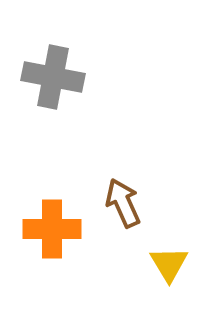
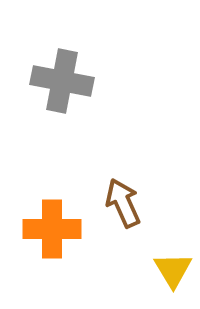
gray cross: moved 9 px right, 4 px down
yellow triangle: moved 4 px right, 6 px down
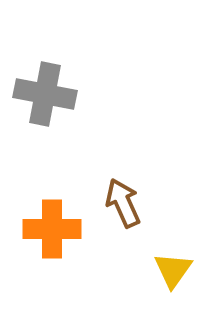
gray cross: moved 17 px left, 13 px down
yellow triangle: rotated 6 degrees clockwise
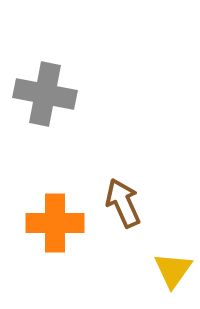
orange cross: moved 3 px right, 6 px up
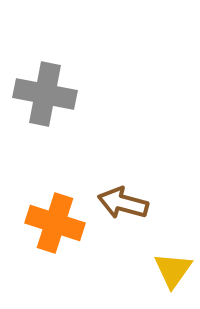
brown arrow: rotated 51 degrees counterclockwise
orange cross: rotated 18 degrees clockwise
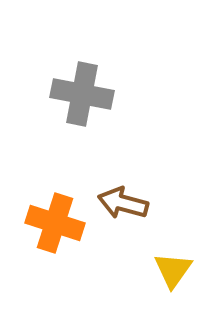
gray cross: moved 37 px right
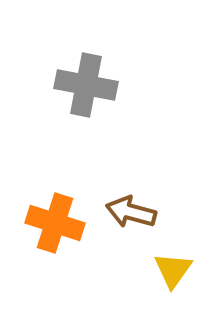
gray cross: moved 4 px right, 9 px up
brown arrow: moved 8 px right, 9 px down
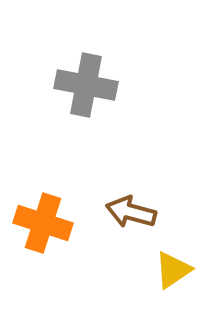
orange cross: moved 12 px left
yellow triangle: rotated 21 degrees clockwise
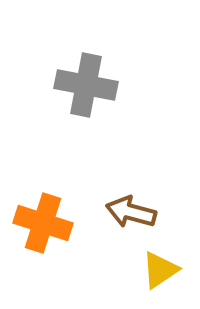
yellow triangle: moved 13 px left
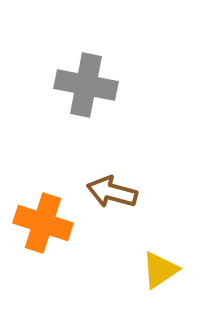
brown arrow: moved 19 px left, 20 px up
